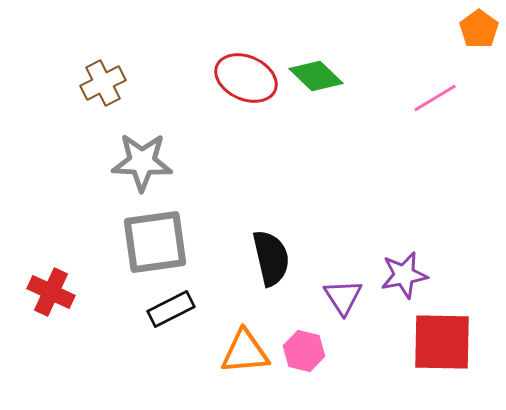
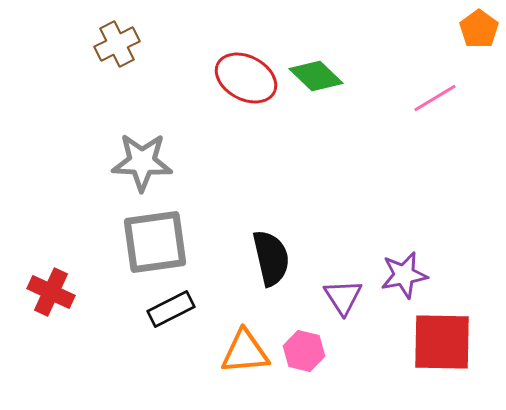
red ellipse: rotated 4 degrees clockwise
brown cross: moved 14 px right, 39 px up
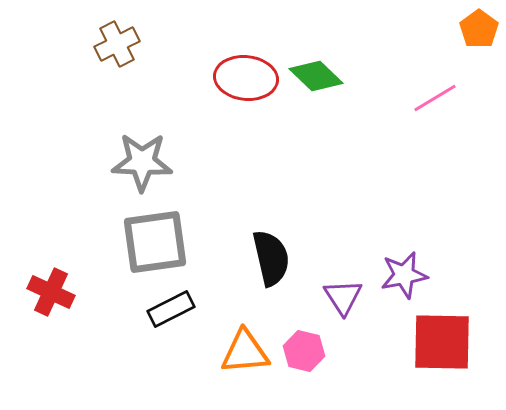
red ellipse: rotated 22 degrees counterclockwise
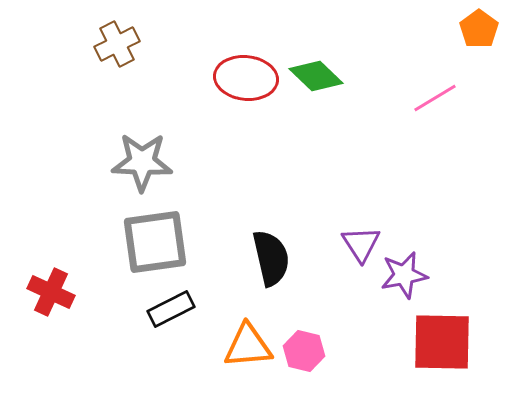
purple triangle: moved 18 px right, 53 px up
orange triangle: moved 3 px right, 6 px up
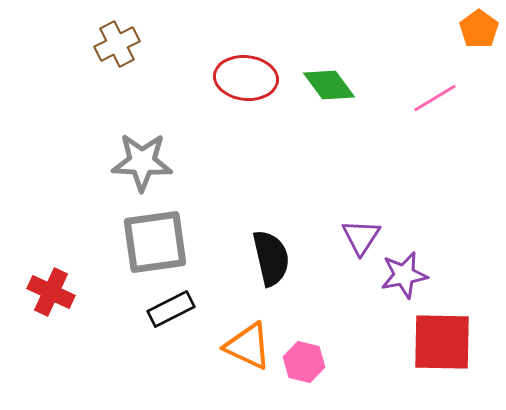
green diamond: moved 13 px right, 9 px down; rotated 10 degrees clockwise
purple triangle: moved 7 px up; rotated 6 degrees clockwise
orange triangle: rotated 30 degrees clockwise
pink hexagon: moved 11 px down
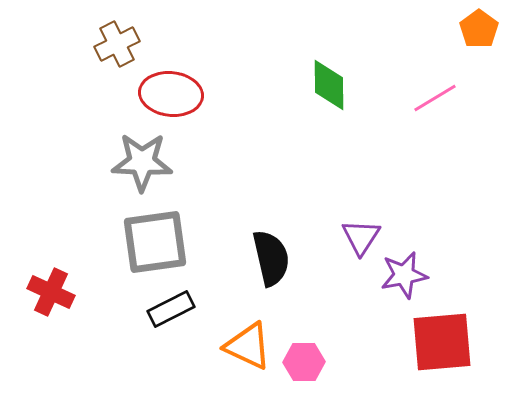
red ellipse: moved 75 px left, 16 px down
green diamond: rotated 36 degrees clockwise
red square: rotated 6 degrees counterclockwise
pink hexagon: rotated 15 degrees counterclockwise
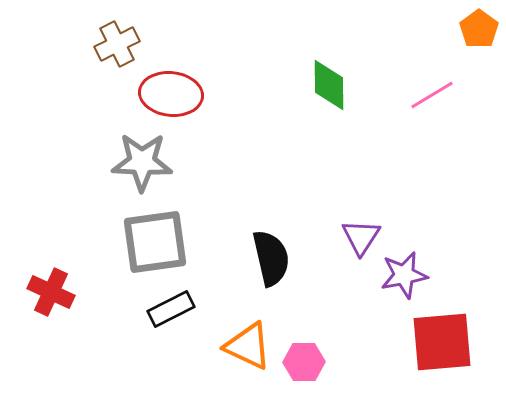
pink line: moved 3 px left, 3 px up
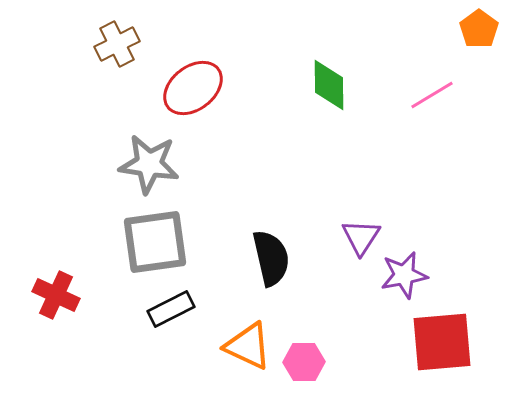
red ellipse: moved 22 px right, 6 px up; rotated 44 degrees counterclockwise
gray star: moved 7 px right, 2 px down; rotated 6 degrees clockwise
red cross: moved 5 px right, 3 px down
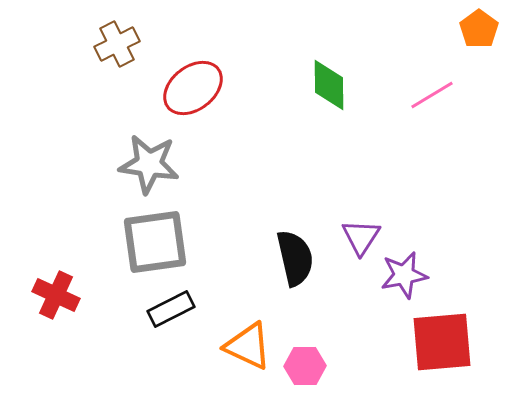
black semicircle: moved 24 px right
pink hexagon: moved 1 px right, 4 px down
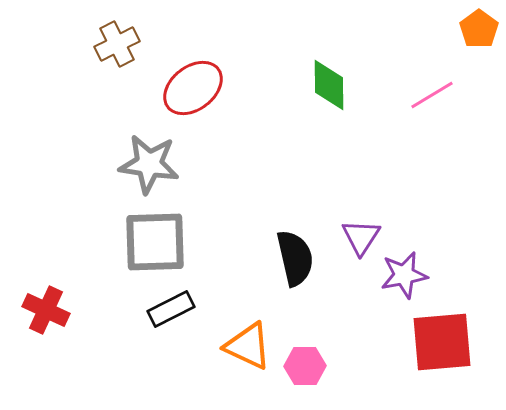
gray square: rotated 6 degrees clockwise
red cross: moved 10 px left, 15 px down
